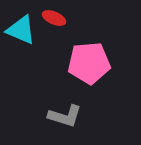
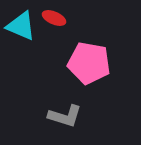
cyan triangle: moved 4 px up
pink pentagon: rotated 15 degrees clockwise
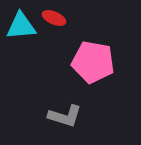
cyan triangle: rotated 28 degrees counterclockwise
pink pentagon: moved 4 px right, 1 px up
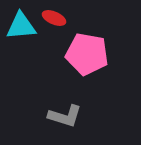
pink pentagon: moved 6 px left, 8 px up
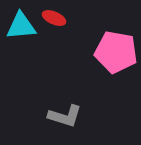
pink pentagon: moved 29 px right, 2 px up
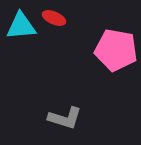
pink pentagon: moved 2 px up
gray L-shape: moved 2 px down
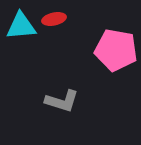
red ellipse: moved 1 px down; rotated 35 degrees counterclockwise
gray L-shape: moved 3 px left, 17 px up
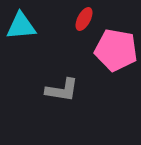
red ellipse: moved 30 px right; rotated 50 degrees counterclockwise
gray L-shape: moved 11 px up; rotated 8 degrees counterclockwise
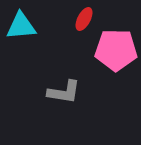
pink pentagon: rotated 9 degrees counterclockwise
gray L-shape: moved 2 px right, 2 px down
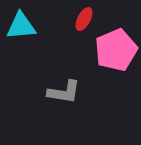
pink pentagon: rotated 24 degrees counterclockwise
